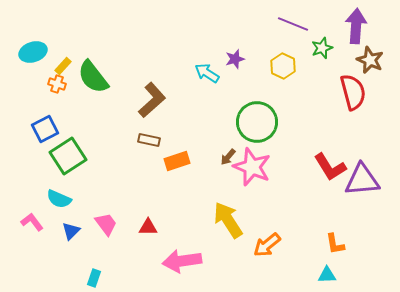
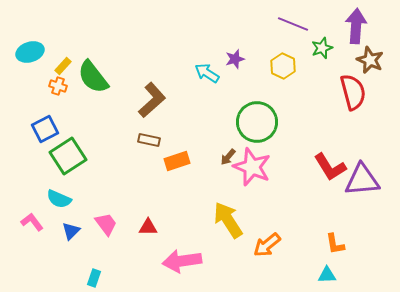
cyan ellipse: moved 3 px left
orange cross: moved 1 px right, 2 px down
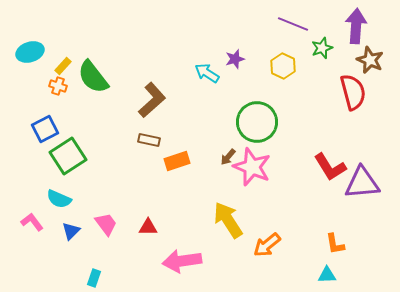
purple triangle: moved 3 px down
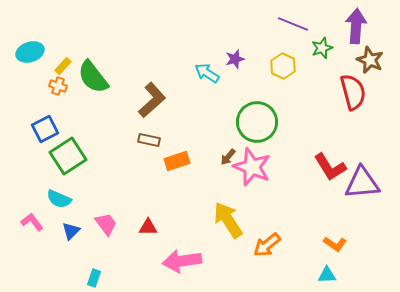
orange L-shape: rotated 45 degrees counterclockwise
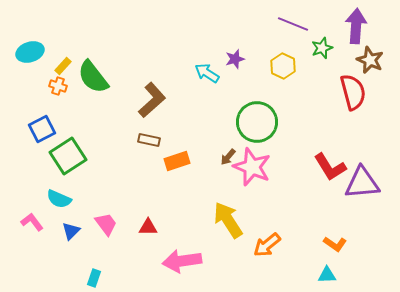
blue square: moved 3 px left
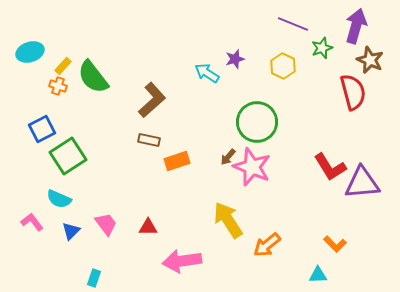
purple arrow: rotated 12 degrees clockwise
orange L-shape: rotated 10 degrees clockwise
cyan triangle: moved 9 px left
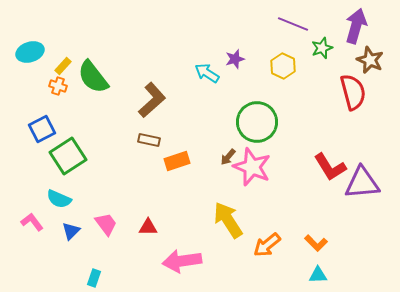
orange L-shape: moved 19 px left, 1 px up
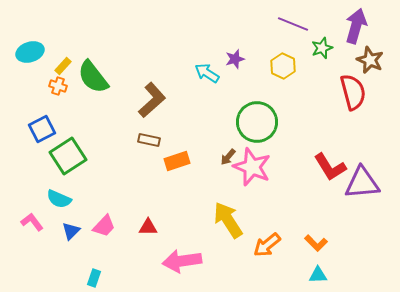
pink trapezoid: moved 2 px left, 2 px down; rotated 80 degrees clockwise
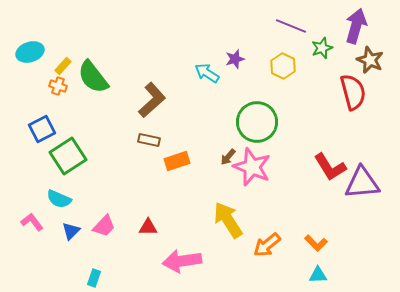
purple line: moved 2 px left, 2 px down
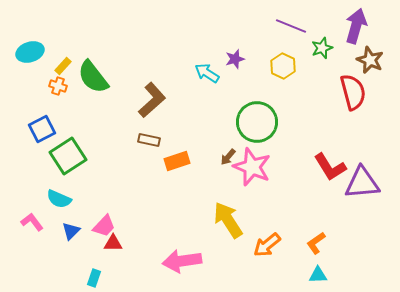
red triangle: moved 35 px left, 16 px down
orange L-shape: rotated 100 degrees clockwise
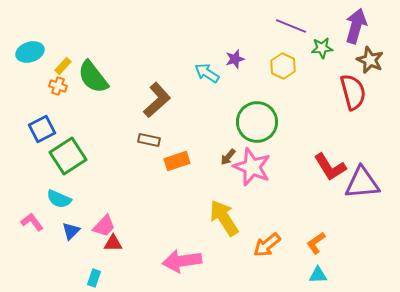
green star: rotated 15 degrees clockwise
brown L-shape: moved 5 px right
yellow arrow: moved 4 px left, 2 px up
